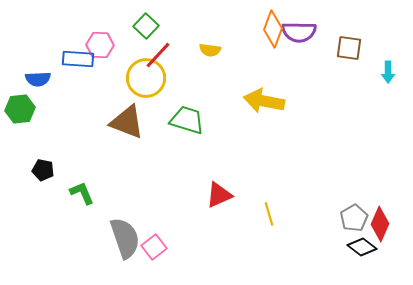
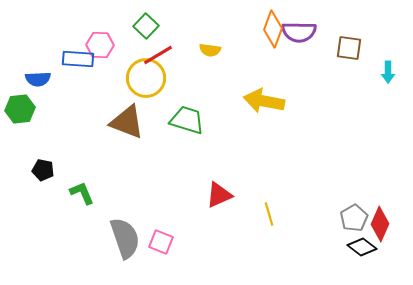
red line: rotated 16 degrees clockwise
pink square: moved 7 px right, 5 px up; rotated 30 degrees counterclockwise
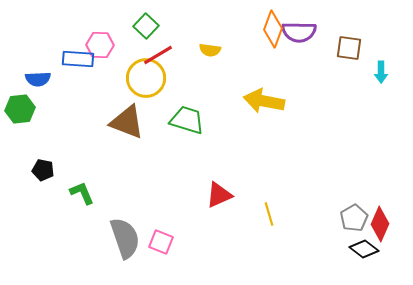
cyan arrow: moved 7 px left
black diamond: moved 2 px right, 2 px down
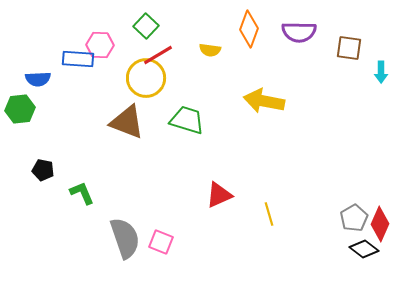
orange diamond: moved 24 px left
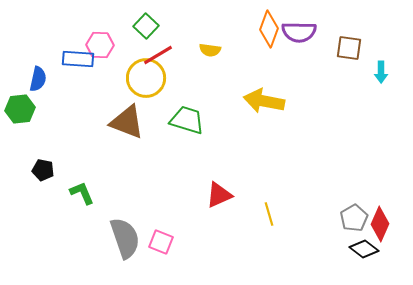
orange diamond: moved 20 px right
blue semicircle: rotated 75 degrees counterclockwise
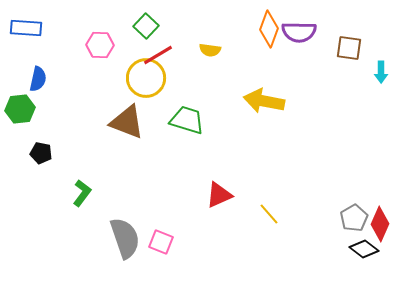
blue rectangle: moved 52 px left, 31 px up
black pentagon: moved 2 px left, 17 px up
green L-shape: rotated 60 degrees clockwise
yellow line: rotated 25 degrees counterclockwise
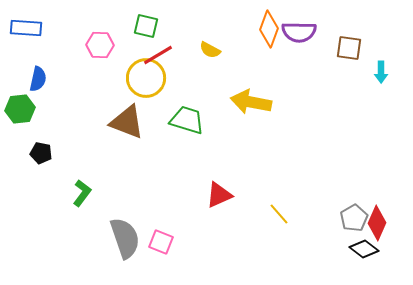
green square: rotated 30 degrees counterclockwise
yellow semicircle: rotated 20 degrees clockwise
yellow arrow: moved 13 px left, 1 px down
yellow line: moved 10 px right
red diamond: moved 3 px left, 1 px up
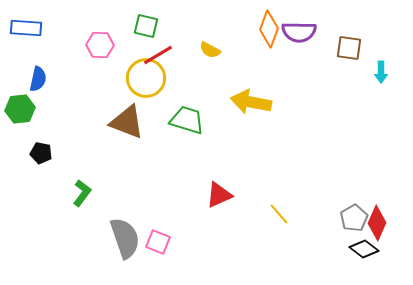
pink square: moved 3 px left
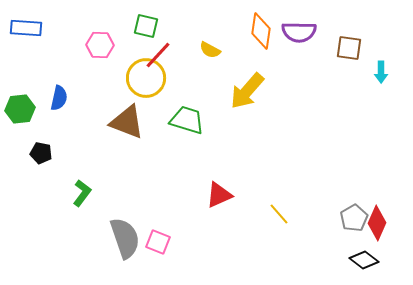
orange diamond: moved 8 px left, 2 px down; rotated 12 degrees counterclockwise
red line: rotated 16 degrees counterclockwise
blue semicircle: moved 21 px right, 19 px down
yellow arrow: moved 4 px left, 11 px up; rotated 60 degrees counterclockwise
black diamond: moved 11 px down
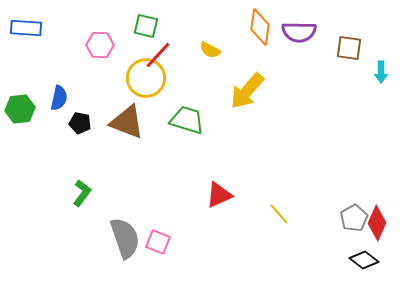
orange diamond: moved 1 px left, 4 px up
black pentagon: moved 39 px right, 30 px up
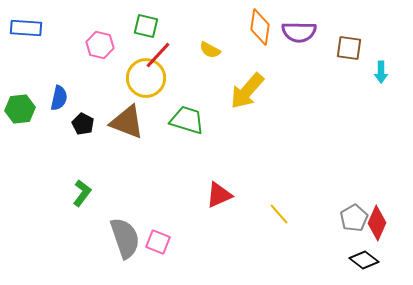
pink hexagon: rotated 12 degrees clockwise
black pentagon: moved 3 px right, 1 px down; rotated 15 degrees clockwise
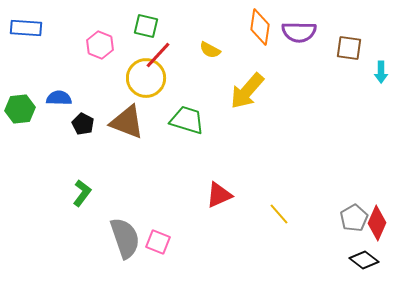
pink hexagon: rotated 8 degrees clockwise
blue semicircle: rotated 100 degrees counterclockwise
